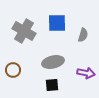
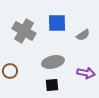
gray semicircle: rotated 40 degrees clockwise
brown circle: moved 3 px left, 1 px down
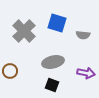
blue square: rotated 18 degrees clockwise
gray cross: rotated 15 degrees clockwise
gray semicircle: rotated 40 degrees clockwise
black square: rotated 24 degrees clockwise
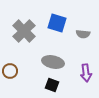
gray semicircle: moved 1 px up
gray ellipse: rotated 25 degrees clockwise
purple arrow: rotated 72 degrees clockwise
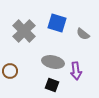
gray semicircle: rotated 32 degrees clockwise
purple arrow: moved 10 px left, 2 px up
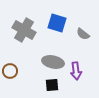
gray cross: moved 1 px up; rotated 15 degrees counterclockwise
black square: rotated 24 degrees counterclockwise
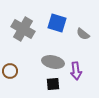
gray cross: moved 1 px left, 1 px up
black square: moved 1 px right, 1 px up
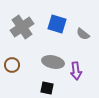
blue square: moved 1 px down
gray cross: moved 1 px left, 2 px up; rotated 25 degrees clockwise
brown circle: moved 2 px right, 6 px up
black square: moved 6 px left, 4 px down; rotated 16 degrees clockwise
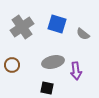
gray ellipse: rotated 25 degrees counterclockwise
